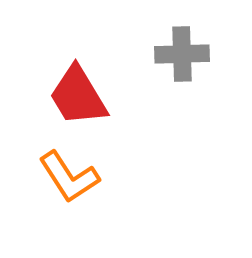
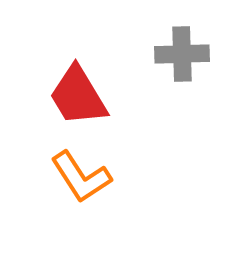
orange L-shape: moved 12 px right
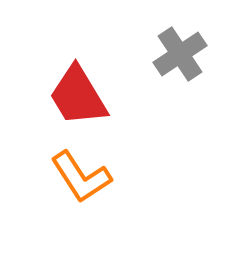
gray cross: moved 2 px left; rotated 32 degrees counterclockwise
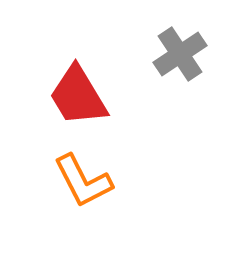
orange L-shape: moved 2 px right, 4 px down; rotated 6 degrees clockwise
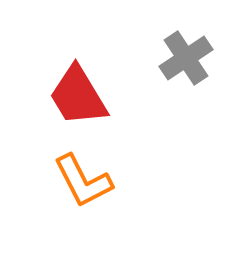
gray cross: moved 6 px right, 4 px down
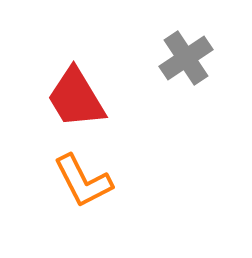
red trapezoid: moved 2 px left, 2 px down
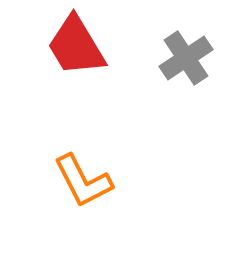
red trapezoid: moved 52 px up
